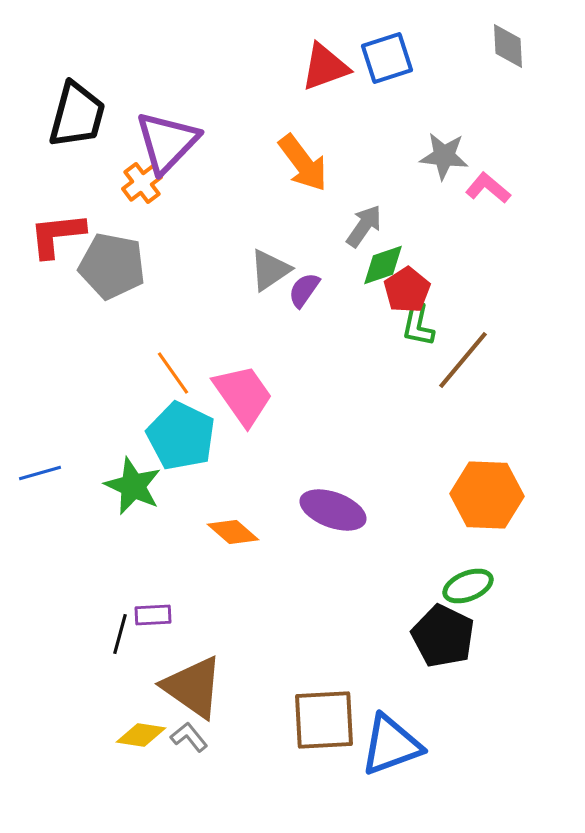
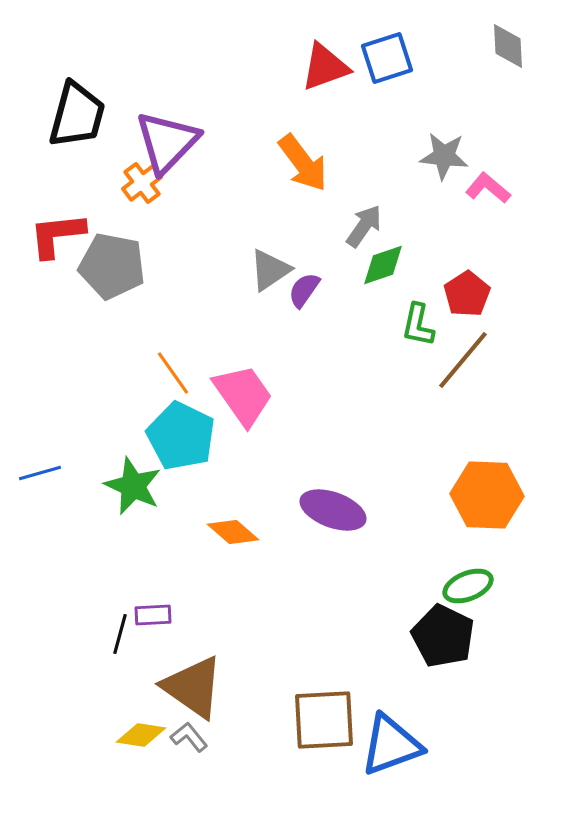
red pentagon: moved 60 px right, 4 px down
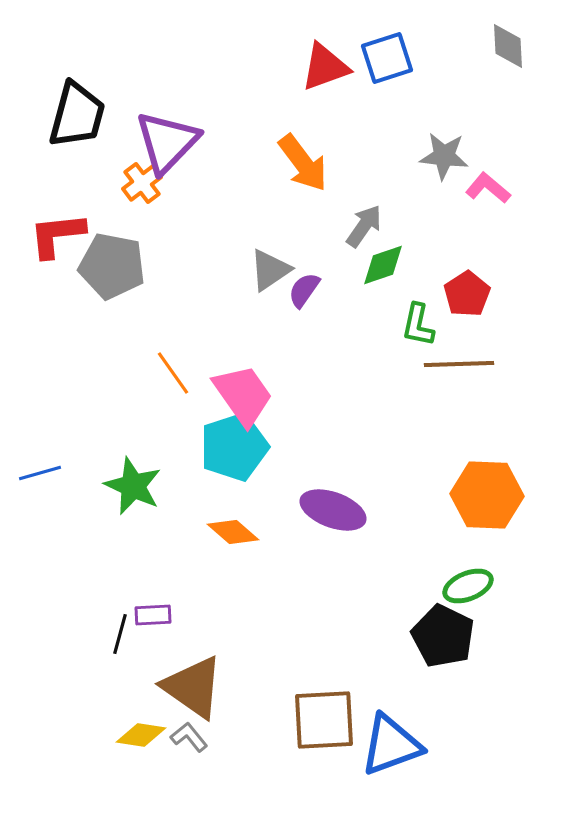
brown line: moved 4 px left, 4 px down; rotated 48 degrees clockwise
cyan pentagon: moved 53 px right, 11 px down; rotated 28 degrees clockwise
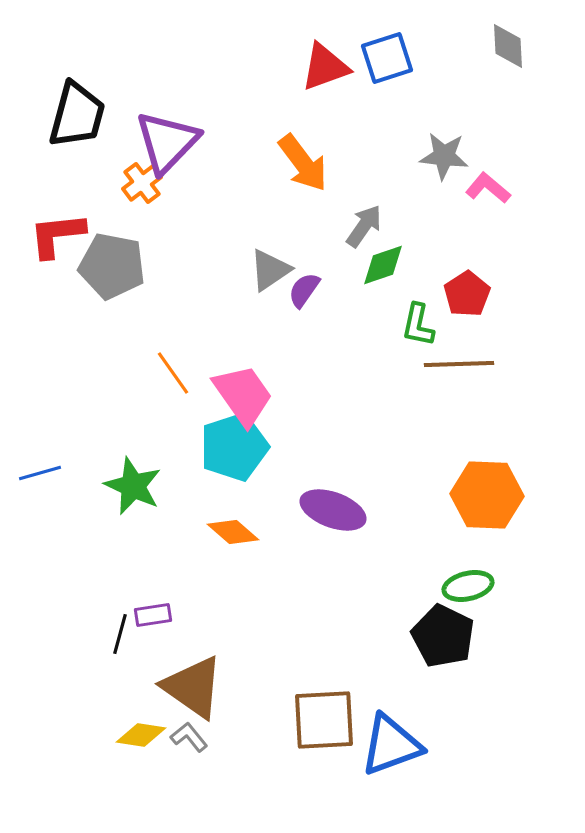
green ellipse: rotated 9 degrees clockwise
purple rectangle: rotated 6 degrees counterclockwise
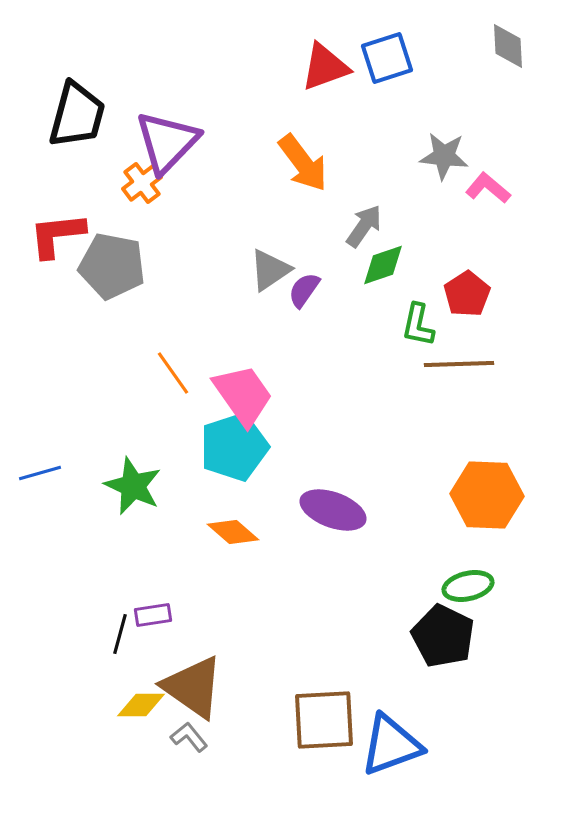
yellow diamond: moved 30 px up; rotated 9 degrees counterclockwise
